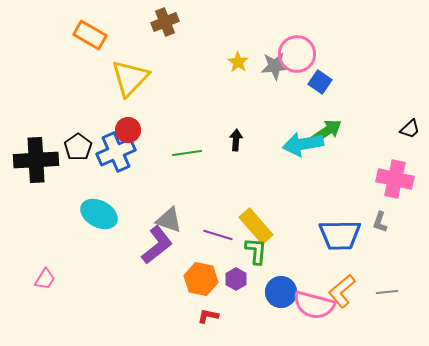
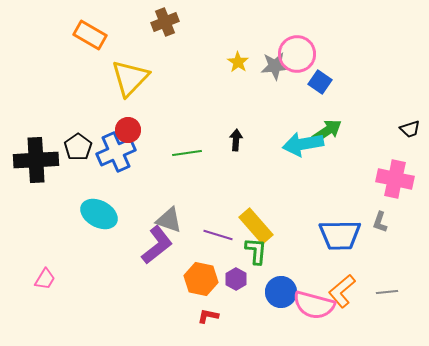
black trapezoid: rotated 25 degrees clockwise
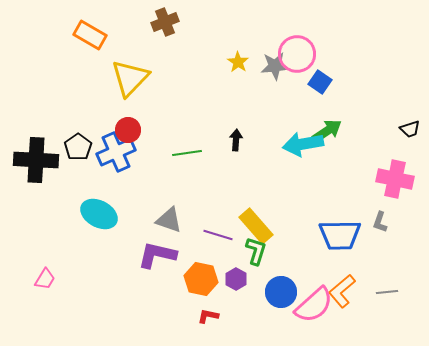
black cross: rotated 6 degrees clockwise
purple L-shape: moved 10 px down; rotated 129 degrees counterclockwise
green L-shape: rotated 12 degrees clockwise
pink semicircle: rotated 57 degrees counterclockwise
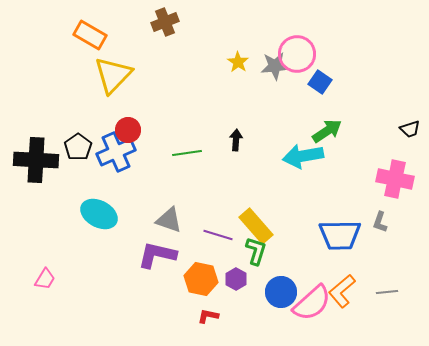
yellow triangle: moved 17 px left, 3 px up
cyan arrow: moved 12 px down
pink semicircle: moved 2 px left, 2 px up
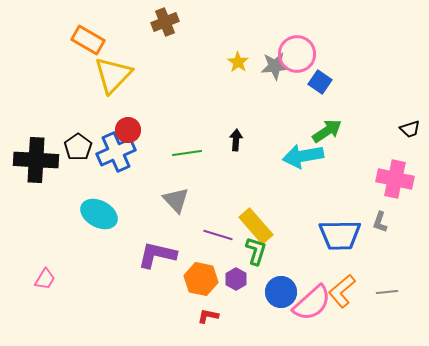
orange rectangle: moved 2 px left, 5 px down
gray triangle: moved 7 px right, 20 px up; rotated 28 degrees clockwise
